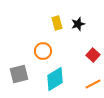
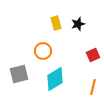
yellow rectangle: moved 1 px left
red square: rotated 24 degrees clockwise
orange line: moved 3 px down; rotated 49 degrees counterclockwise
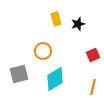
yellow rectangle: moved 4 px up
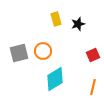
gray square: moved 21 px up
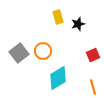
yellow rectangle: moved 2 px right, 2 px up
gray square: rotated 24 degrees counterclockwise
cyan diamond: moved 3 px right, 1 px up
orange line: rotated 28 degrees counterclockwise
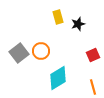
orange circle: moved 2 px left
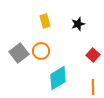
yellow rectangle: moved 13 px left, 4 px down
red square: rotated 24 degrees counterclockwise
orange line: rotated 14 degrees clockwise
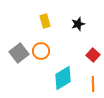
cyan diamond: moved 5 px right
orange line: moved 3 px up
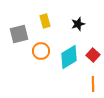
gray square: moved 19 px up; rotated 24 degrees clockwise
cyan diamond: moved 6 px right, 21 px up
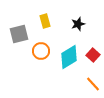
orange line: rotated 42 degrees counterclockwise
